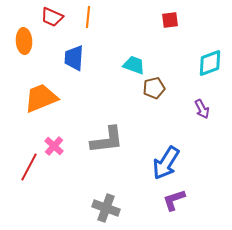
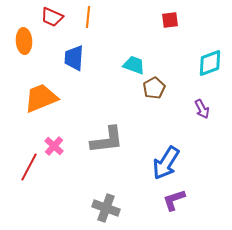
brown pentagon: rotated 15 degrees counterclockwise
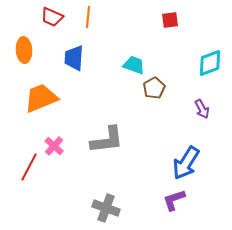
orange ellipse: moved 9 px down
blue arrow: moved 20 px right
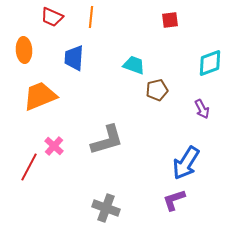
orange line: moved 3 px right
brown pentagon: moved 3 px right, 2 px down; rotated 15 degrees clockwise
orange trapezoid: moved 1 px left, 2 px up
gray L-shape: rotated 9 degrees counterclockwise
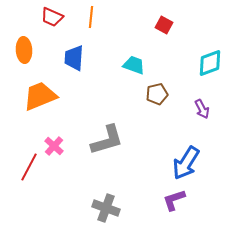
red square: moved 6 px left, 5 px down; rotated 36 degrees clockwise
brown pentagon: moved 4 px down
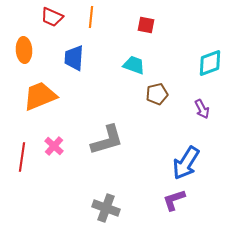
red square: moved 18 px left; rotated 18 degrees counterclockwise
red line: moved 7 px left, 10 px up; rotated 20 degrees counterclockwise
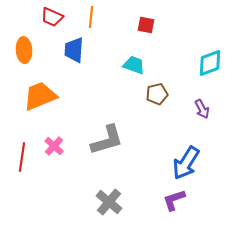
blue trapezoid: moved 8 px up
gray cross: moved 3 px right, 6 px up; rotated 20 degrees clockwise
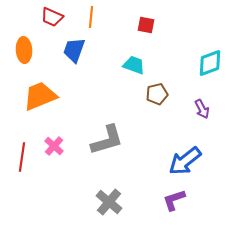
blue trapezoid: rotated 16 degrees clockwise
blue arrow: moved 1 px left, 2 px up; rotated 20 degrees clockwise
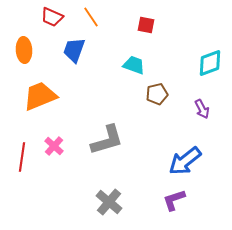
orange line: rotated 40 degrees counterclockwise
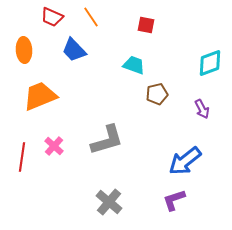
blue trapezoid: rotated 64 degrees counterclockwise
